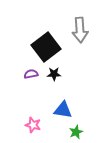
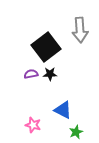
black star: moved 4 px left
blue triangle: rotated 18 degrees clockwise
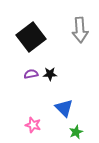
black square: moved 15 px left, 10 px up
blue triangle: moved 1 px right, 2 px up; rotated 18 degrees clockwise
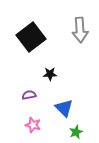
purple semicircle: moved 2 px left, 21 px down
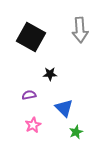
black square: rotated 24 degrees counterclockwise
pink star: rotated 28 degrees clockwise
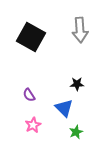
black star: moved 27 px right, 10 px down
purple semicircle: rotated 112 degrees counterclockwise
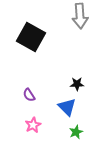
gray arrow: moved 14 px up
blue triangle: moved 3 px right, 1 px up
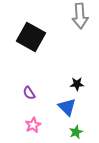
purple semicircle: moved 2 px up
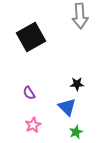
black square: rotated 32 degrees clockwise
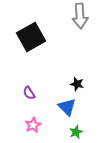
black star: rotated 16 degrees clockwise
